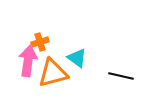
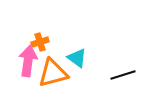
black line: moved 2 px right, 1 px up; rotated 30 degrees counterclockwise
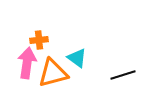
orange cross: moved 1 px left, 2 px up; rotated 12 degrees clockwise
pink arrow: moved 1 px left, 2 px down
